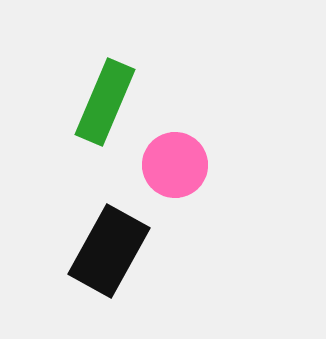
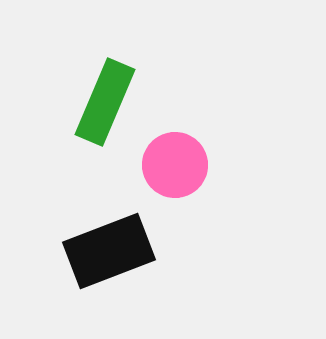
black rectangle: rotated 40 degrees clockwise
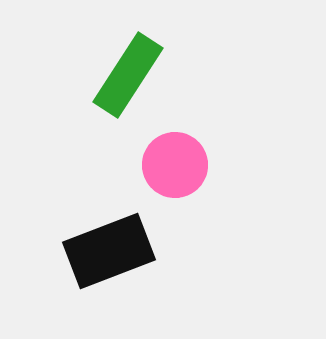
green rectangle: moved 23 px right, 27 px up; rotated 10 degrees clockwise
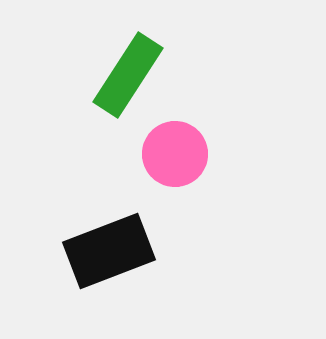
pink circle: moved 11 px up
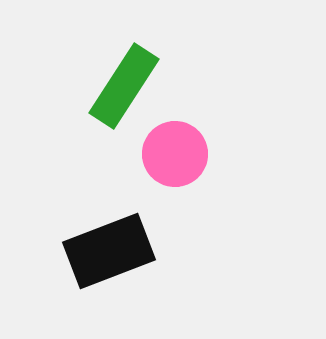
green rectangle: moved 4 px left, 11 px down
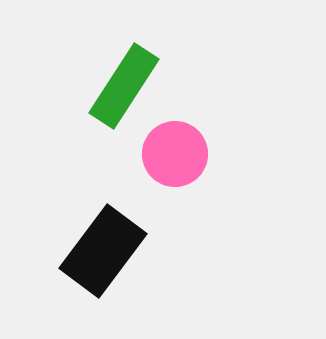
black rectangle: moved 6 px left; rotated 32 degrees counterclockwise
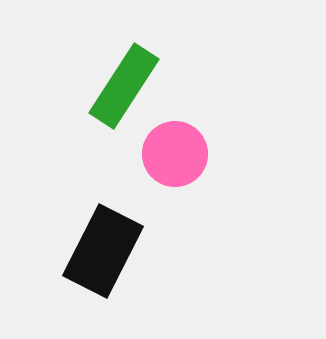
black rectangle: rotated 10 degrees counterclockwise
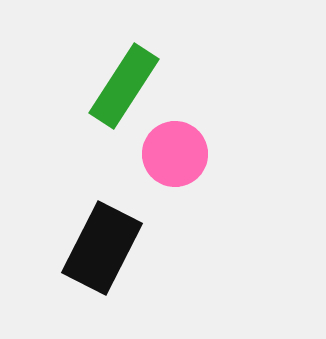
black rectangle: moved 1 px left, 3 px up
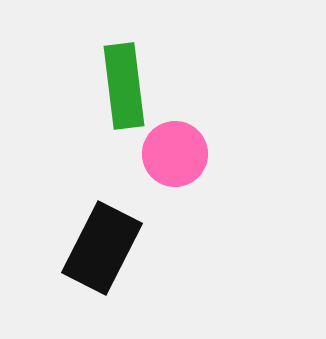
green rectangle: rotated 40 degrees counterclockwise
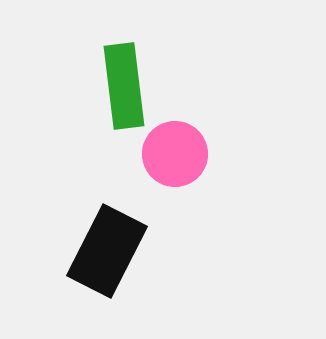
black rectangle: moved 5 px right, 3 px down
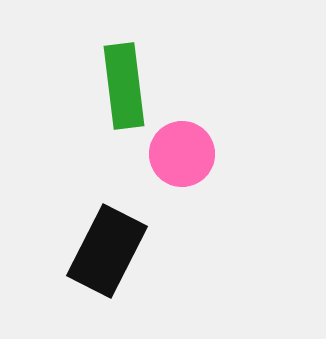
pink circle: moved 7 px right
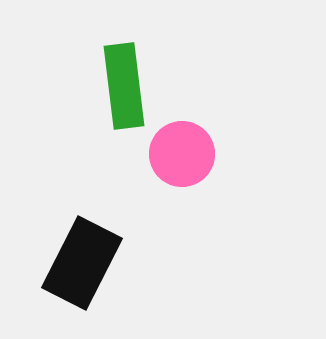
black rectangle: moved 25 px left, 12 px down
